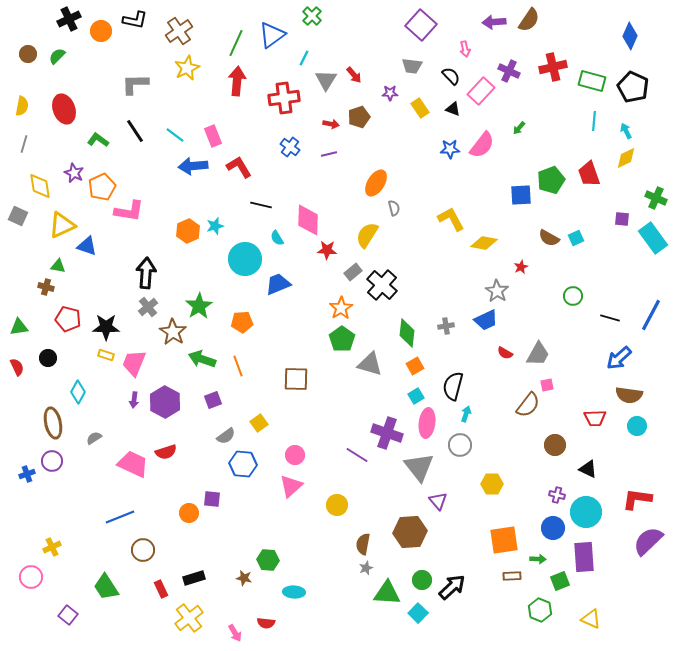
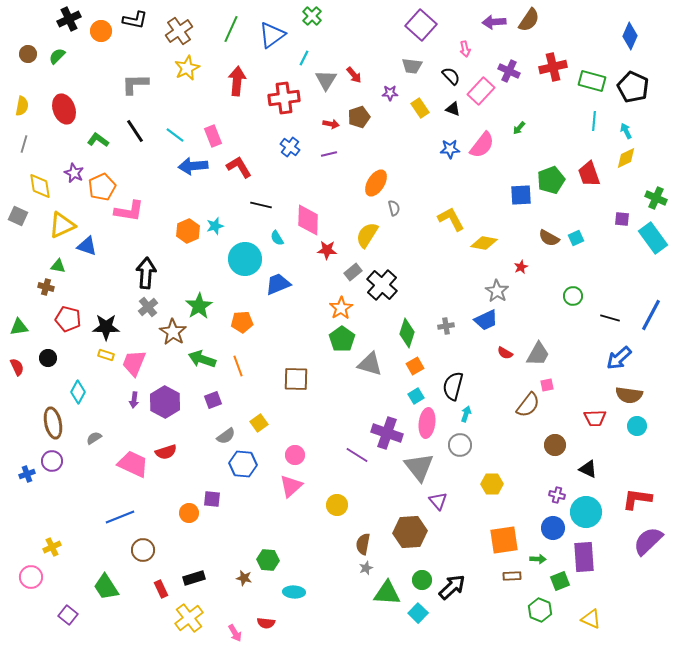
green line at (236, 43): moved 5 px left, 14 px up
green diamond at (407, 333): rotated 12 degrees clockwise
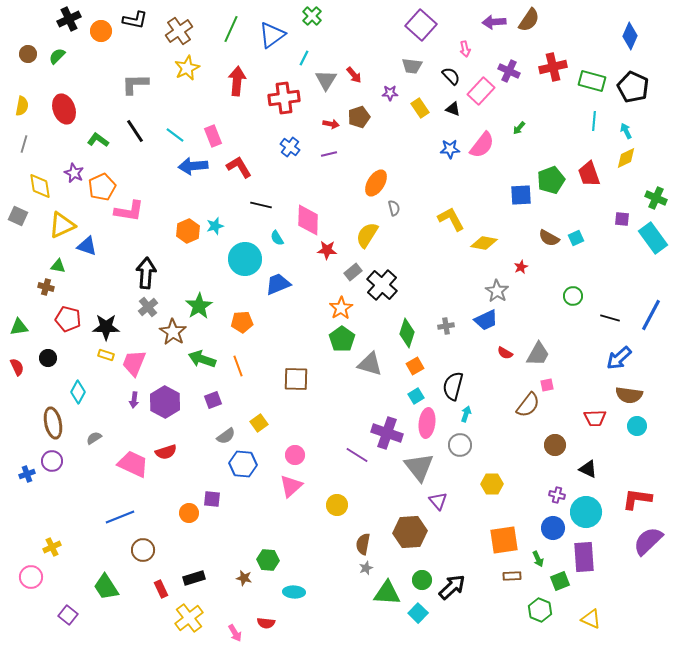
green arrow at (538, 559): rotated 63 degrees clockwise
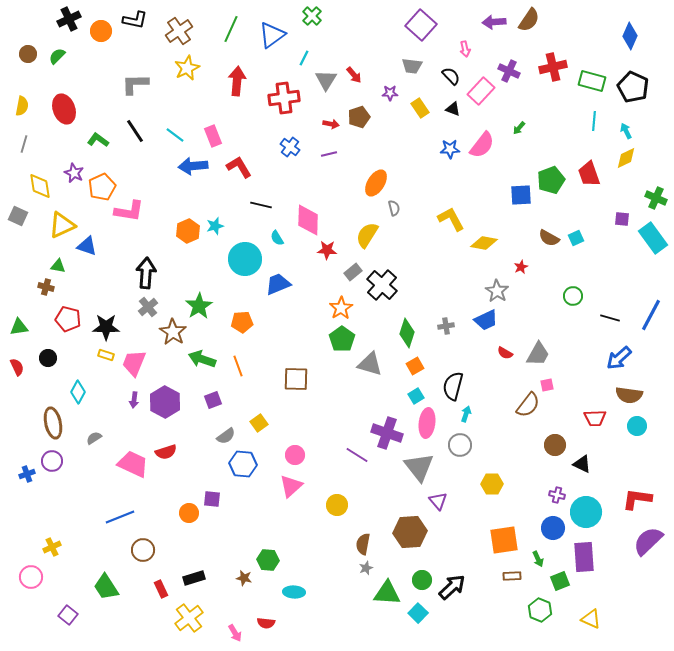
black triangle at (588, 469): moved 6 px left, 5 px up
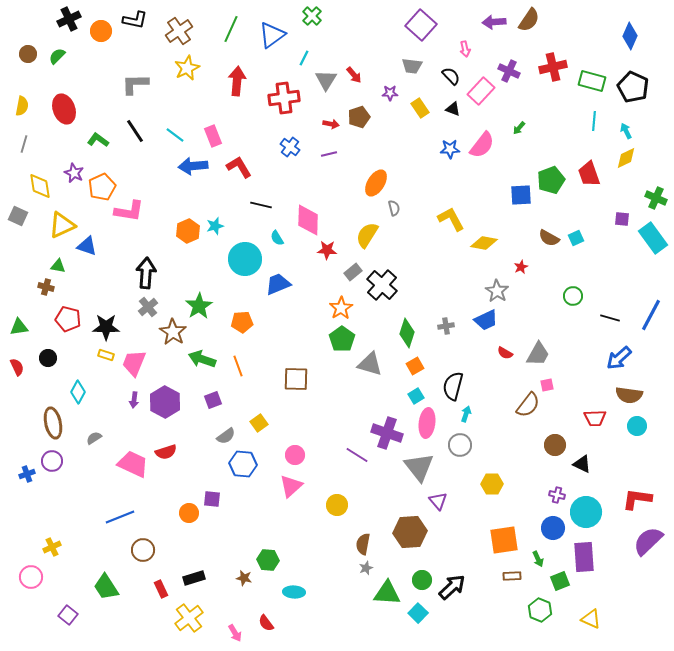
red semicircle at (266, 623): rotated 48 degrees clockwise
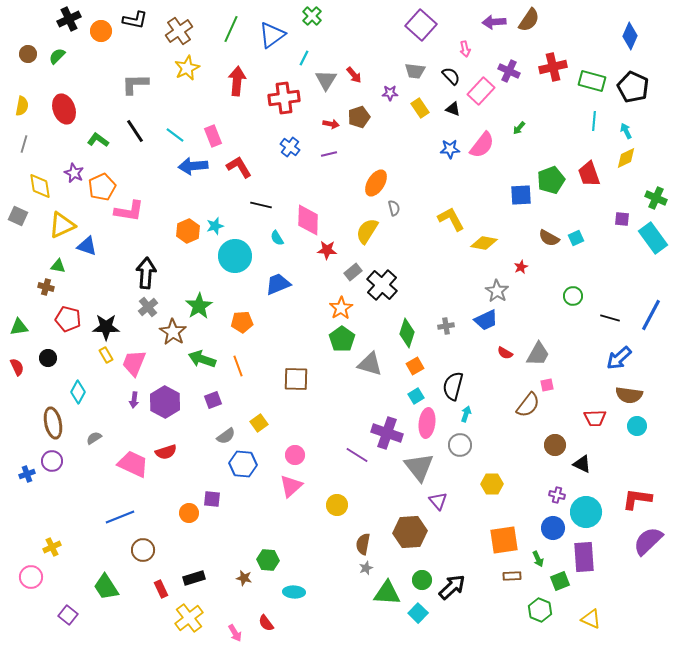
gray trapezoid at (412, 66): moved 3 px right, 5 px down
yellow semicircle at (367, 235): moved 4 px up
cyan circle at (245, 259): moved 10 px left, 3 px up
yellow rectangle at (106, 355): rotated 42 degrees clockwise
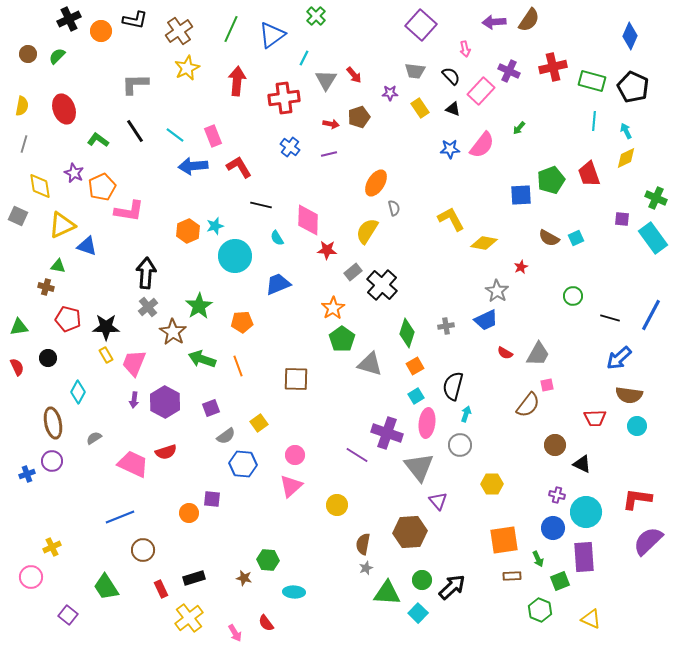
green cross at (312, 16): moved 4 px right
orange star at (341, 308): moved 8 px left
purple square at (213, 400): moved 2 px left, 8 px down
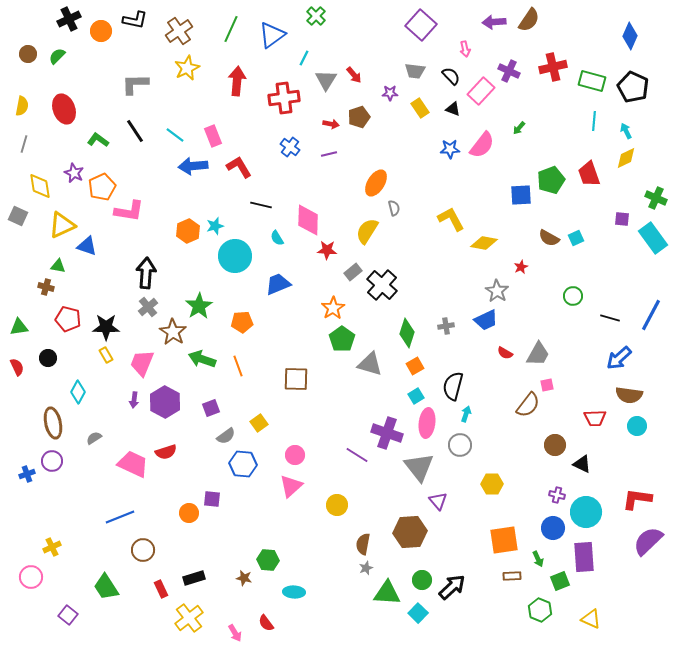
pink trapezoid at (134, 363): moved 8 px right
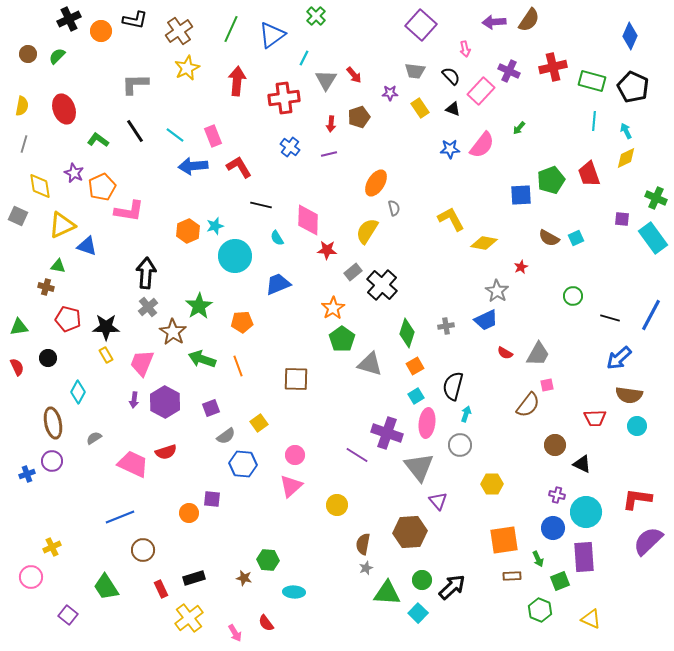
red arrow at (331, 124): rotated 84 degrees clockwise
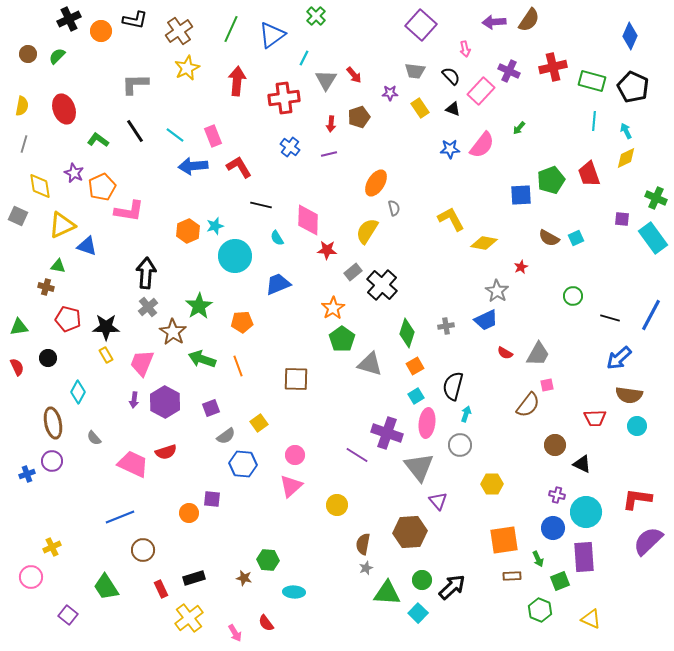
gray semicircle at (94, 438): rotated 98 degrees counterclockwise
